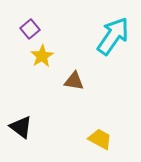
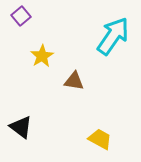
purple square: moved 9 px left, 13 px up
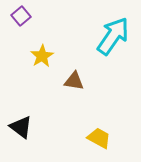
yellow trapezoid: moved 1 px left, 1 px up
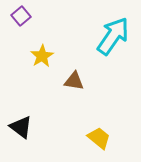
yellow trapezoid: rotated 10 degrees clockwise
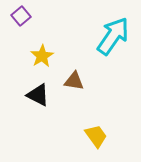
black triangle: moved 17 px right, 32 px up; rotated 10 degrees counterclockwise
yellow trapezoid: moved 3 px left, 2 px up; rotated 15 degrees clockwise
